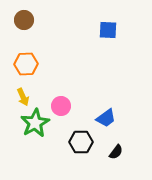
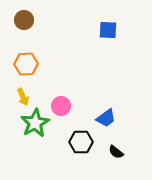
black semicircle: rotated 91 degrees clockwise
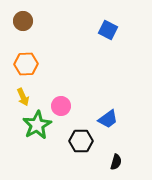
brown circle: moved 1 px left, 1 px down
blue square: rotated 24 degrees clockwise
blue trapezoid: moved 2 px right, 1 px down
green star: moved 2 px right, 2 px down
black hexagon: moved 1 px up
black semicircle: moved 10 px down; rotated 112 degrees counterclockwise
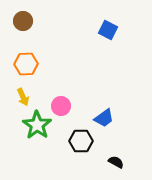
blue trapezoid: moved 4 px left, 1 px up
green star: rotated 8 degrees counterclockwise
black semicircle: rotated 77 degrees counterclockwise
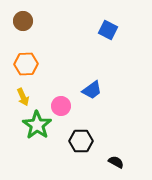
blue trapezoid: moved 12 px left, 28 px up
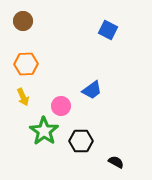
green star: moved 7 px right, 6 px down
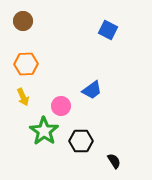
black semicircle: moved 2 px left, 1 px up; rotated 28 degrees clockwise
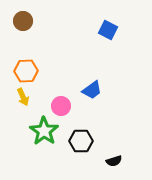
orange hexagon: moved 7 px down
black semicircle: rotated 105 degrees clockwise
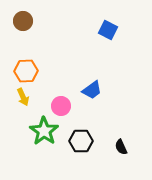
black semicircle: moved 7 px right, 14 px up; rotated 84 degrees clockwise
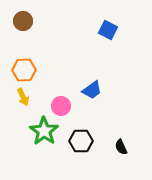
orange hexagon: moved 2 px left, 1 px up
